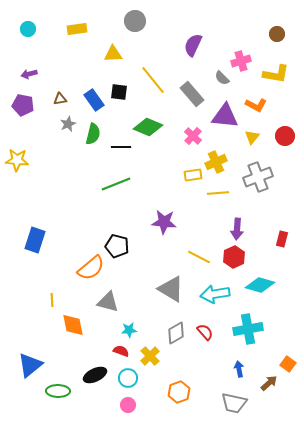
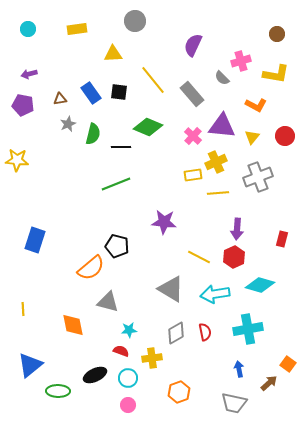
blue rectangle at (94, 100): moved 3 px left, 7 px up
purple triangle at (225, 116): moved 3 px left, 10 px down
yellow line at (52, 300): moved 29 px left, 9 px down
red semicircle at (205, 332): rotated 30 degrees clockwise
yellow cross at (150, 356): moved 2 px right, 2 px down; rotated 36 degrees clockwise
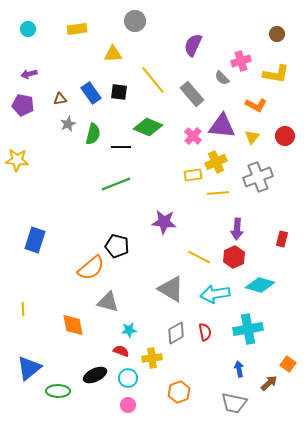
blue triangle at (30, 365): moved 1 px left, 3 px down
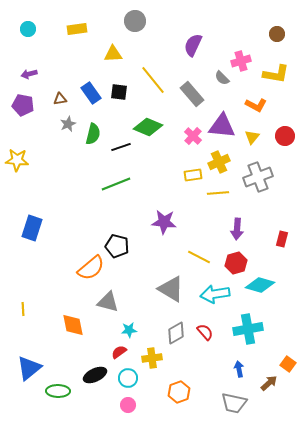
black line at (121, 147): rotated 18 degrees counterclockwise
yellow cross at (216, 162): moved 3 px right
blue rectangle at (35, 240): moved 3 px left, 12 px up
red hexagon at (234, 257): moved 2 px right, 6 px down; rotated 10 degrees clockwise
red semicircle at (205, 332): rotated 30 degrees counterclockwise
red semicircle at (121, 351): moved 2 px left, 1 px down; rotated 56 degrees counterclockwise
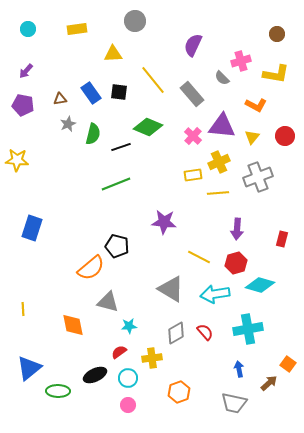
purple arrow at (29, 74): moved 3 px left, 3 px up; rotated 35 degrees counterclockwise
cyan star at (129, 330): moved 4 px up
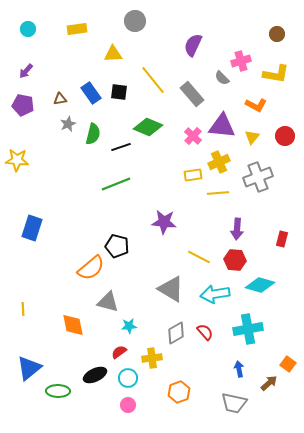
red hexagon at (236, 263): moved 1 px left, 3 px up; rotated 20 degrees clockwise
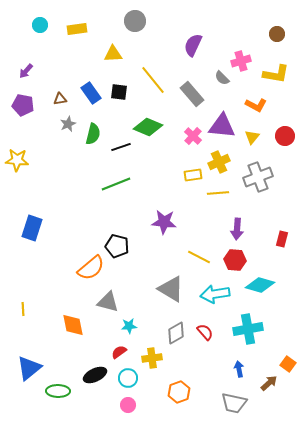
cyan circle at (28, 29): moved 12 px right, 4 px up
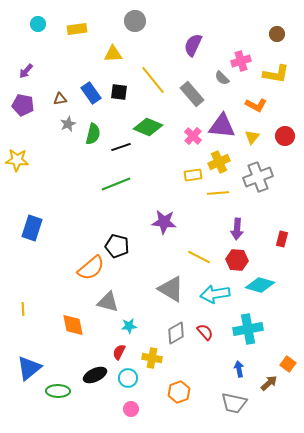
cyan circle at (40, 25): moved 2 px left, 1 px up
red hexagon at (235, 260): moved 2 px right
red semicircle at (119, 352): rotated 28 degrees counterclockwise
yellow cross at (152, 358): rotated 18 degrees clockwise
pink circle at (128, 405): moved 3 px right, 4 px down
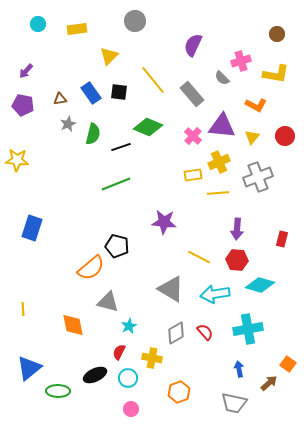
yellow triangle at (113, 54): moved 4 px left, 2 px down; rotated 42 degrees counterclockwise
cyan star at (129, 326): rotated 21 degrees counterclockwise
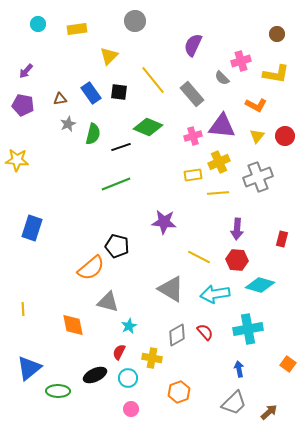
pink cross at (193, 136): rotated 30 degrees clockwise
yellow triangle at (252, 137): moved 5 px right, 1 px up
gray diamond at (176, 333): moved 1 px right, 2 px down
brown arrow at (269, 383): moved 29 px down
gray trapezoid at (234, 403): rotated 56 degrees counterclockwise
